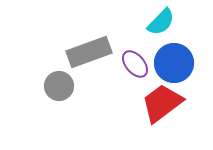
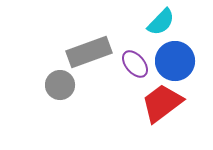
blue circle: moved 1 px right, 2 px up
gray circle: moved 1 px right, 1 px up
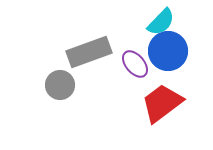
blue circle: moved 7 px left, 10 px up
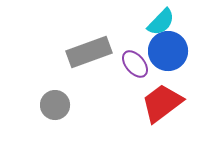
gray circle: moved 5 px left, 20 px down
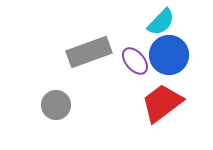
blue circle: moved 1 px right, 4 px down
purple ellipse: moved 3 px up
gray circle: moved 1 px right
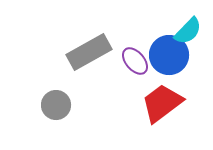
cyan semicircle: moved 27 px right, 9 px down
gray rectangle: rotated 9 degrees counterclockwise
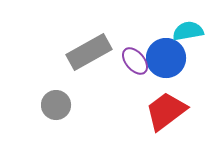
cyan semicircle: rotated 144 degrees counterclockwise
blue circle: moved 3 px left, 3 px down
red trapezoid: moved 4 px right, 8 px down
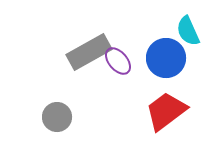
cyan semicircle: rotated 104 degrees counterclockwise
purple ellipse: moved 17 px left
gray circle: moved 1 px right, 12 px down
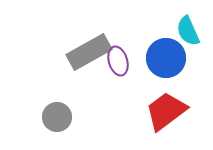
purple ellipse: rotated 24 degrees clockwise
